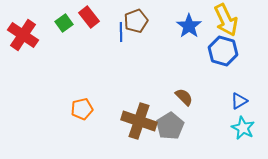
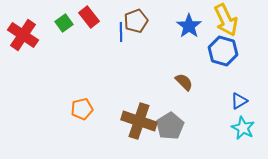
brown semicircle: moved 15 px up
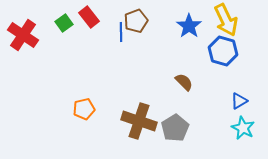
orange pentagon: moved 2 px right
gray pentagon: moved 5 px right, 2 px down
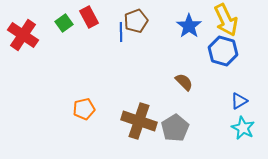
red rectangle: rotated 10 degrees clockwise
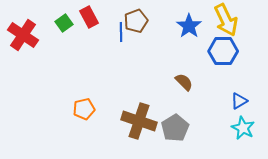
blue hexagon: rotated 16 degrees counterclockwise
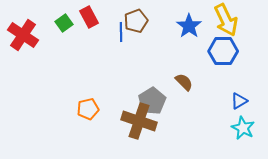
orange pentagon: moved 4 px right
gray pentagon: moved 23 px left, 27 px up
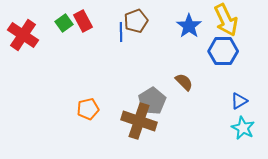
red rectangle: moved 6 px left, 4 px down
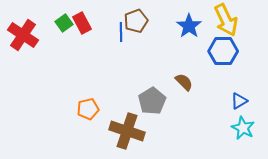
red rectangle: moved 1 px left, 2 px down
brown cross: moved 12 px left, 10 px down
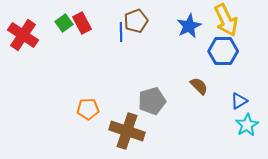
blue star: rotated 10 degrees clockwise
brown semicircle: moved 15 px right, 4 px down
gray pentagon: rotated 16 degrees clockwise
orange pentagon: rotated 10 degrees clockwise
cyan star: moved 4 px right, 3 px up; rotated 15 degrees clockwise
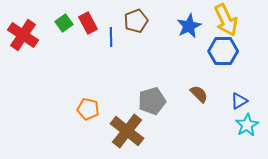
red rectangle: moved 6 px right
blue line: moved 10 px left, 5 px down
brown semicircle: moved 8 px down
orange pentagon: rotated 15 degrees clockwise
brown cross: rotated 20 degrees clockwise
